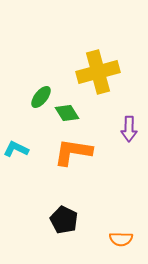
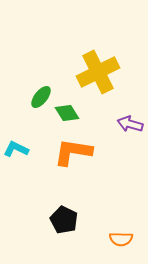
yellow cross: rotated 12 degrees counterclockwise
purple arrow: moved 1 px right, 5 px up; rotated 105 degrees clockwise
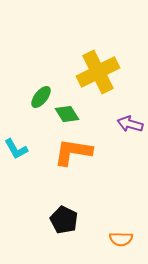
green diamond: moved 1 px down
cyan L-shape: rotated 145 degrees counterclockwise
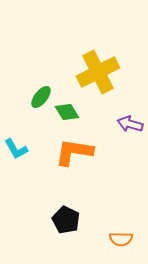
green diamond: moved 2 px up
orange L-shape: moved 1 px right
black pentagon: moved 2 px right
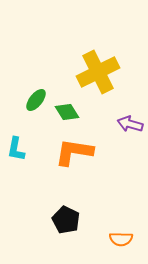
green ellipse: moved 5 px left, 3 px down
cyan L-shape: rotated 40 degrees clockwise
